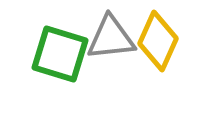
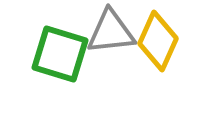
gray triangle: moved 6 px up
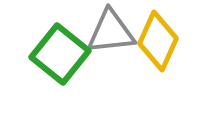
green square: rotated 22 degrees clockwise
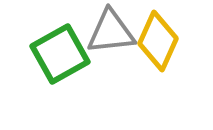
green square: rotated 22 degrees clockwise
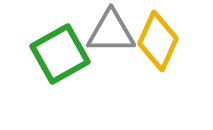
gray triangle: rotated 6 degrees clockwise
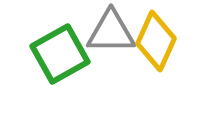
yellow diamond: moved 2 px left
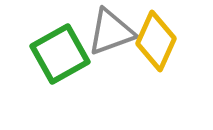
gray triangle: rotated 20 degrees counterclockwise
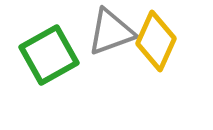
green square: moved 11 px left, 1 px down
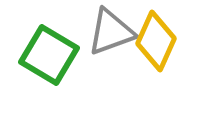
green square: rotated 30 degrees counterclockwise
